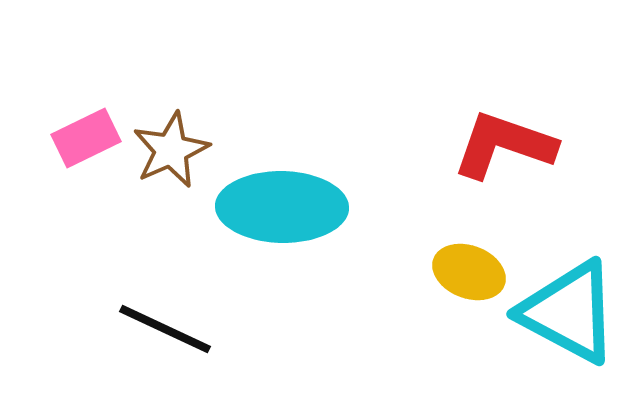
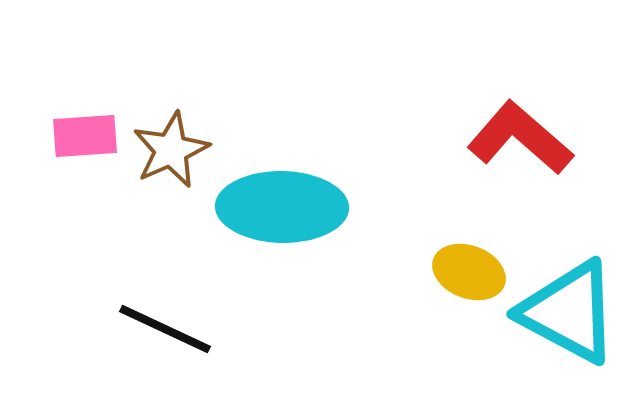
pink rectangle: moved 1 px left, 2 px up; rotated 22 degrees clockwise
red L-shape: moved 16 px right, 7 px up; rotated 22 degrees clockwise
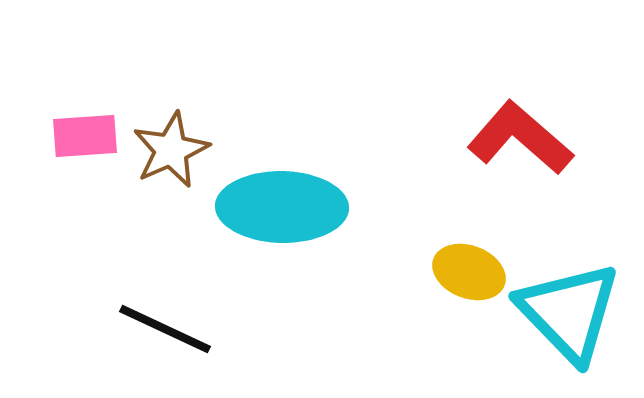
cyan triangle: rotated 18 degrees clockwise
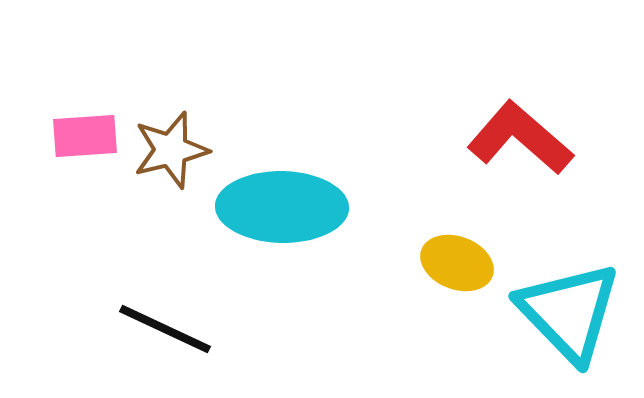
brown star: rotated 10 degrees clockwise
yellow ellipse: moved 12 px left, 9 px up
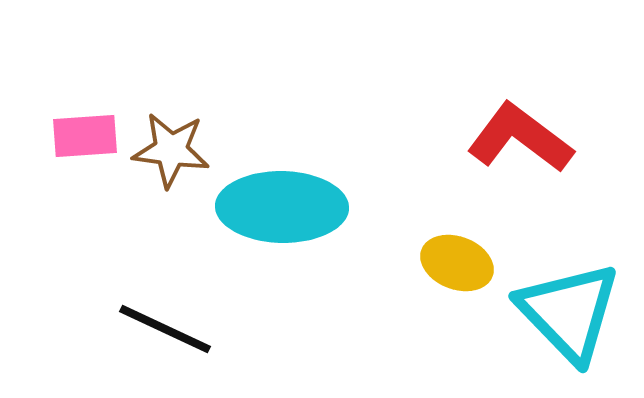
red L-shape: rotated 4 degrees counterclockwise
brown star: rotated 22 degrees clockwise
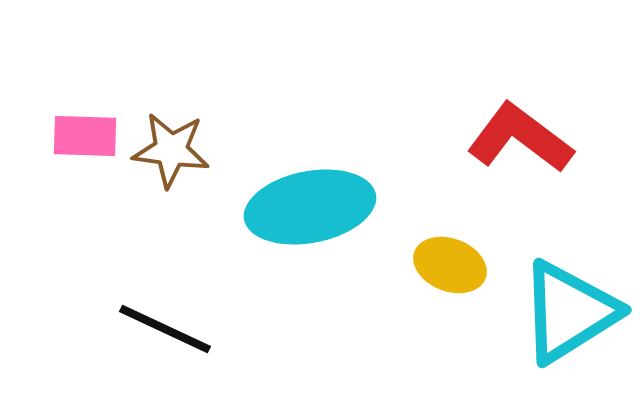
pink rectangle: rotated 6 degrees clockwise
cyan ellipse: moved 28 px right; rotated 12 degrees counterclockwise
yellow ellipse: moved 7 px left, 2 px down
cyan triangle: rotated 42 degrees clockwise
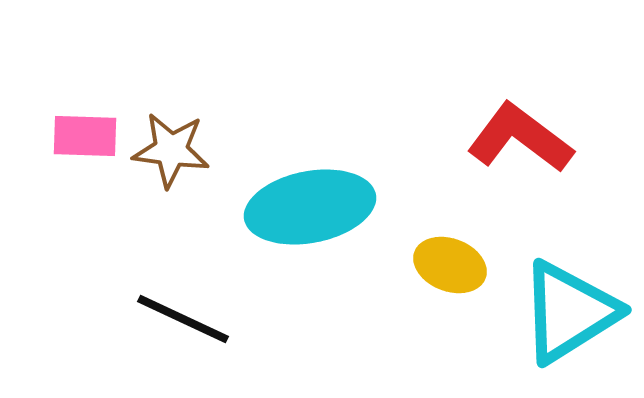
black line: moved 18 px right, 10 px up
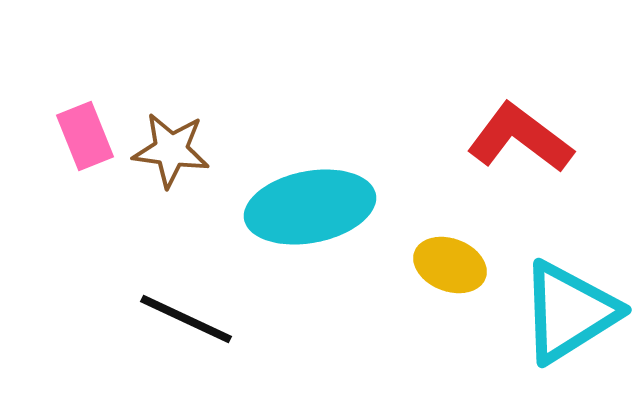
pink rectangle: rotated 66 degrees clockwise
black line: moved 3 px right
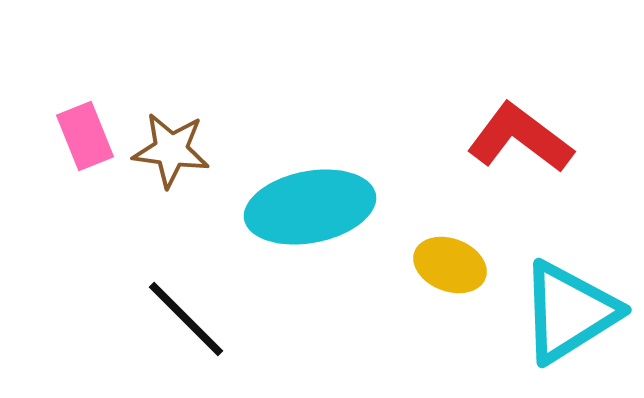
black line: rotated 20 degrees clockwise
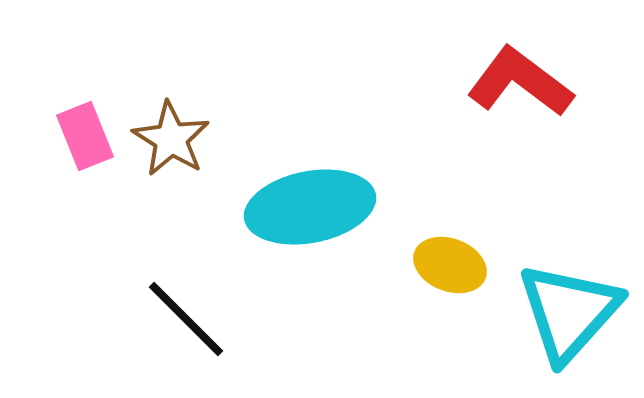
red L-shape: moved 56 px up
brown star: moved 11 px up; rotated 24 degrees clockwise
cyan triangle: rotated 16 degrees counterclockwise
